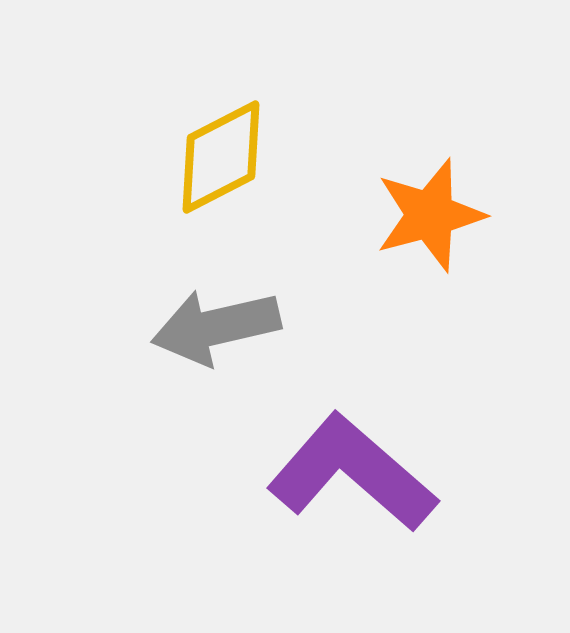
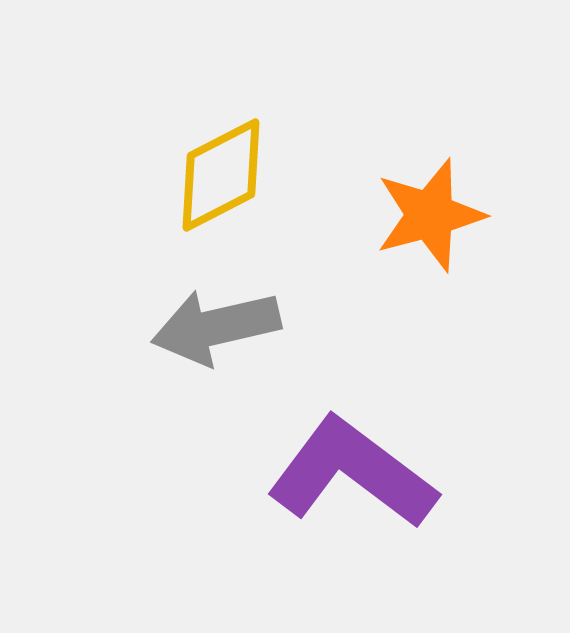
yellow diamond: moved 18 px down
purple L-shape: rotated 4 degrees counterclockwise
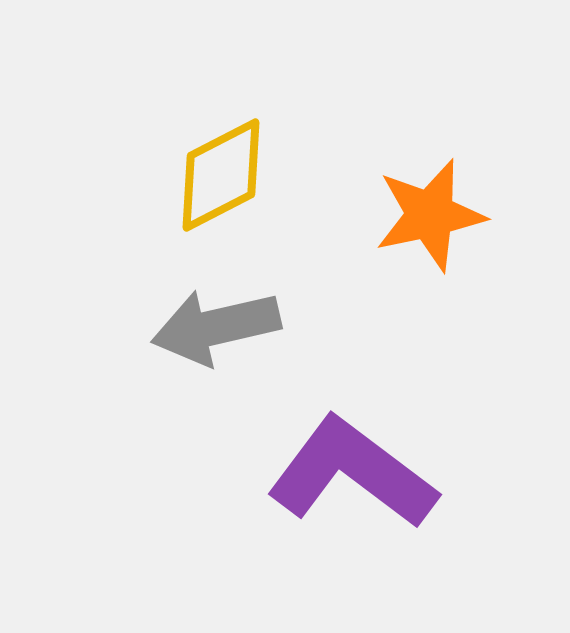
orange star: rotated 3 degrees clockwise
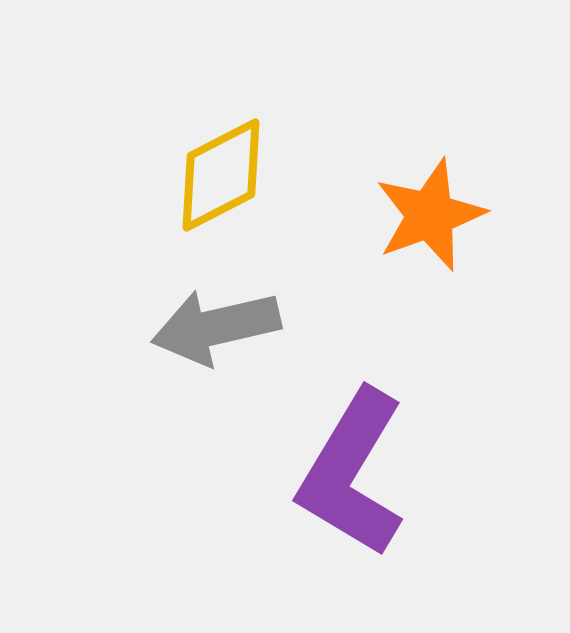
orange star: rotated 8 degrees counterclockwise
purple L-shape: rotated 96 degrees counterclockwise
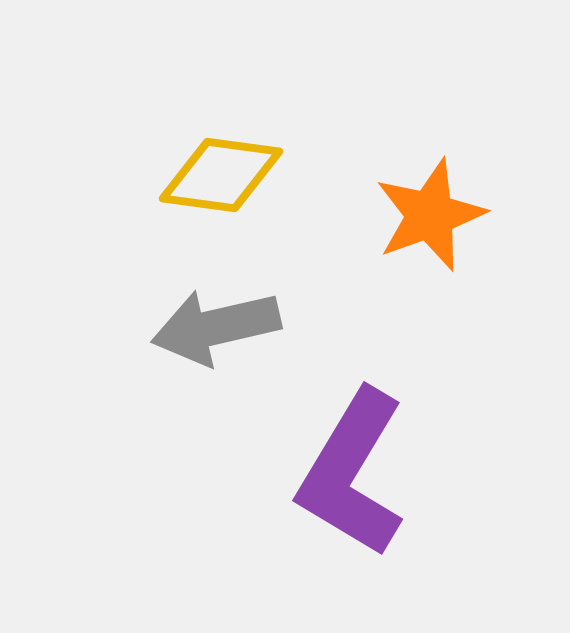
yellow diamond: rotated 35 degrees clockwise
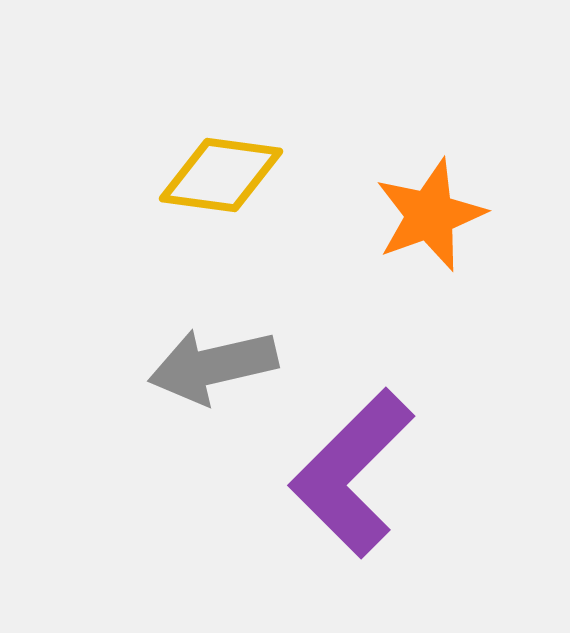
gray arrow: moved 3 px left, 39 px down
purple L-shape: rotated 14 degrees clockwise
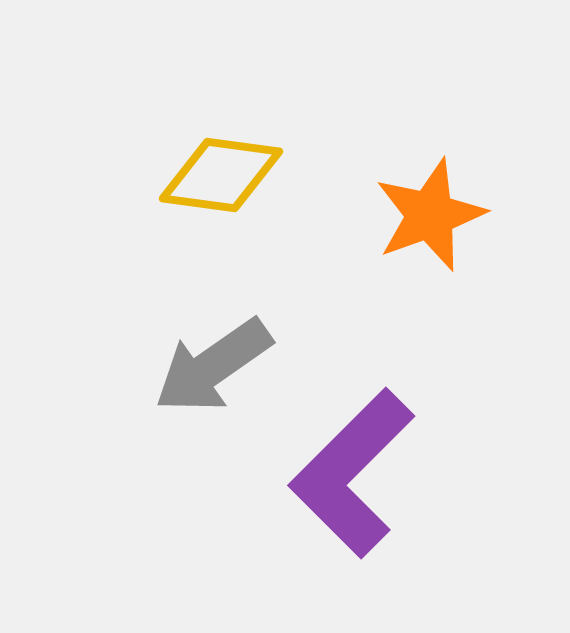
gray arrow: rotated 22 degrees counterclockwise
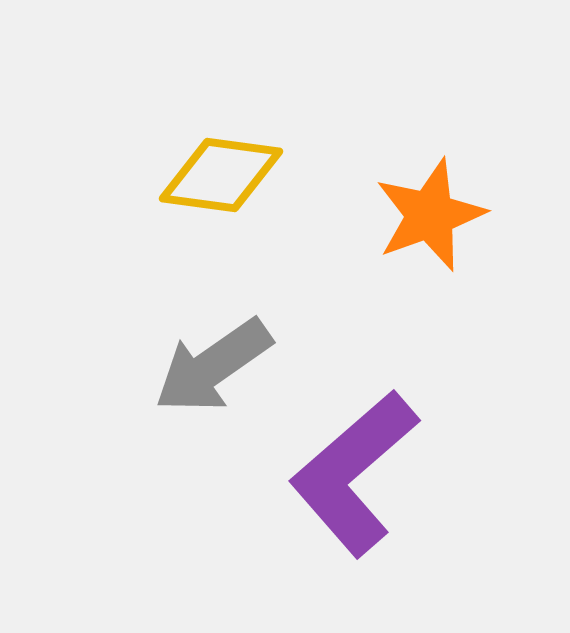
purple L-shape: moved 2 px right; rotated 4 degrees clockwise
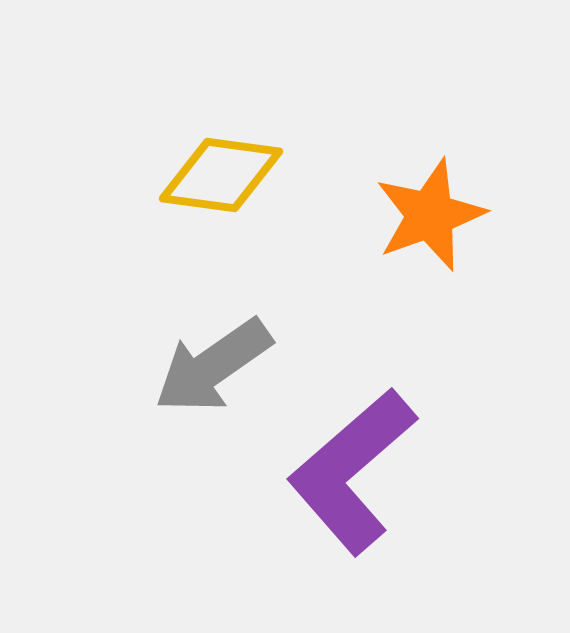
purple L-shape: moved 2 px left, 2 px up
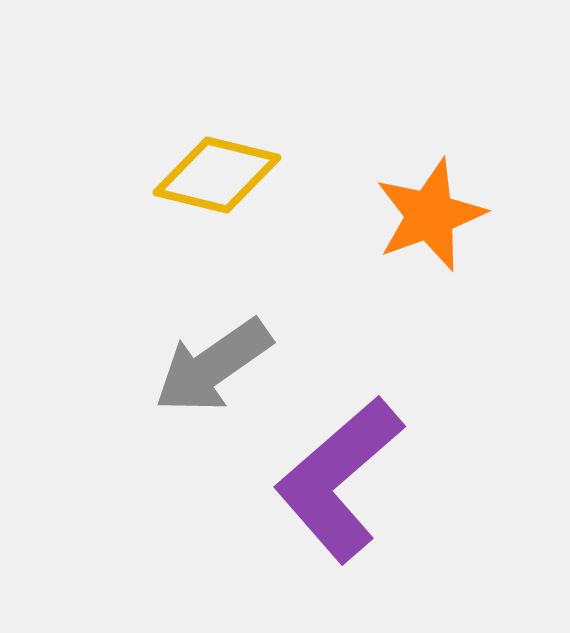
yellow diamond: moved 4 px left; rotated 6 degrees clockwise
purple L-shape: moved 13 px left, 8 px down
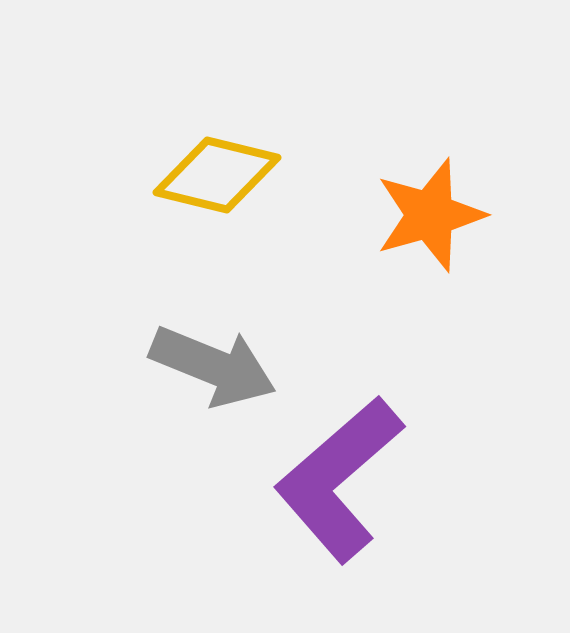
orange star: rotated 4 degrees clockwise
gray arrow: rotated 123 degrees counterclockwise
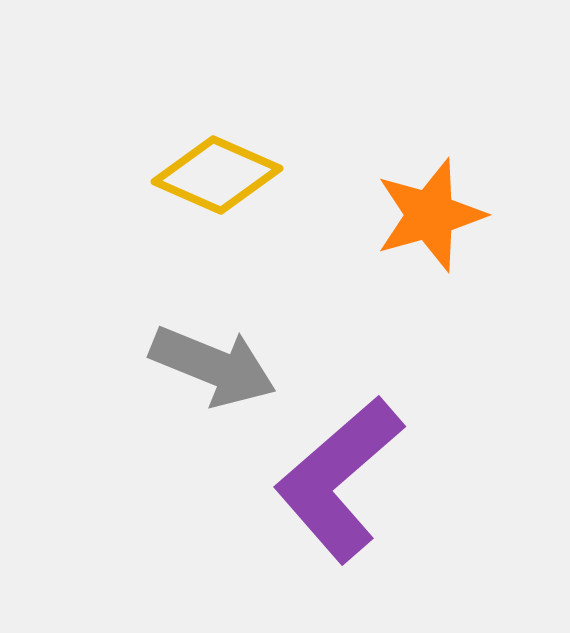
yellow diamond: rotated 10 degrees clockwise
